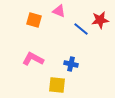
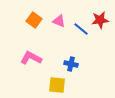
pink triangle: moved 10 px down
orange square: rotated 21 degrees clockwise
pink L-shape: moved 2 px left, 1 px up
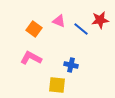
orange square: moved 9 px down
blue cross: moved 1 px down
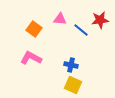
pink triangle: moved 1 px right, 2 px up; rotated 16 degrees counterclockwise
blue line: moved 1 px down
yellow square: moved 16 px right; rotated 18 degrees clockwise
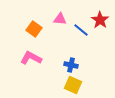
red star: rotated 30 degrees counterclockwise
